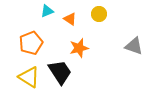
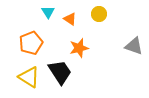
cyan triangle: moved 1 px right, 1 px down; rotated 40 degrees counterclockwise
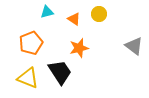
cyan triangle: moved 1 px left; rotated 48 degrees clockwise
orange triangle: moved 4 px right
gray triangle: rotated 18 degrees clockwise
yellow triangle: moved 1 px left, 1 px down; rotated 10 degrees counterclockwise
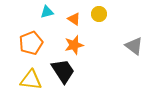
orange star: moved 5 px left, 3 px up
black trapezoid: moved 3 px right, 1 px up
yellow triangle: moved 3 px right, 2 px down; rotated 15 degrees counterclockwise
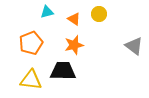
black trapezoid: rotated 56 degrees counterclockwise
